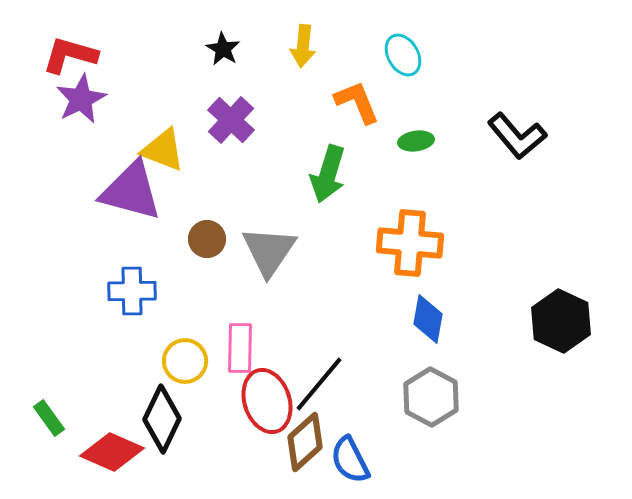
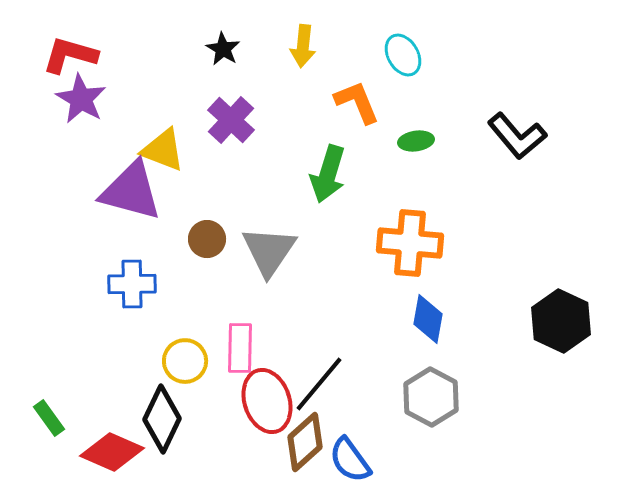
purple star: rotated 15 degrees counterclockwise
blue cross: moved 7 px up
blue semicircle: rotated 9 degrees counterclockwise
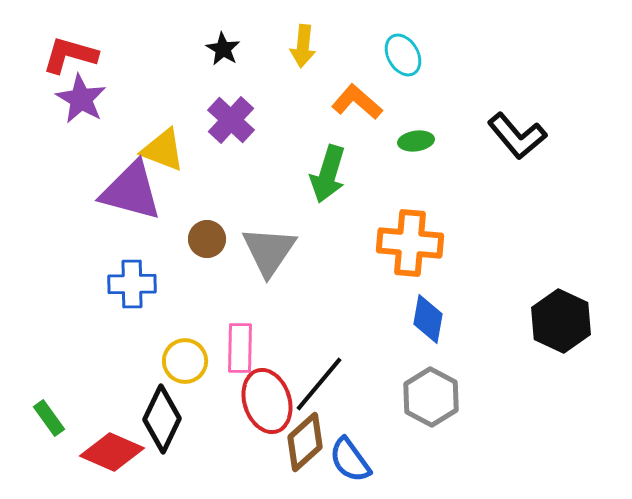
orange L-shape: rotated 27 degrees counterclockwise
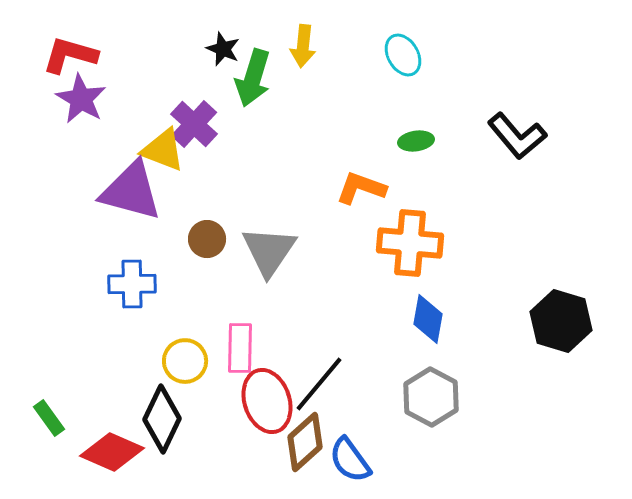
black star: rotated 8 degrees counterclockwise
orange L-shape: moved 4 px right, 86 px down; rotated 21 degrees counterclockwise
purple cross: moved 37 px left, 4 px down
green arrow: moved 75 px left, 96 px up
black hexagon: rotated 8 degrees counterclockwise
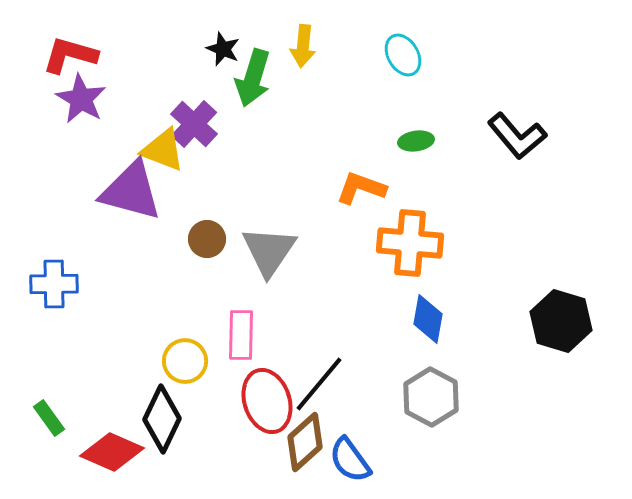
blue cross: moved 78 px left
pink rectangle: moved 1 px right, 13 px up
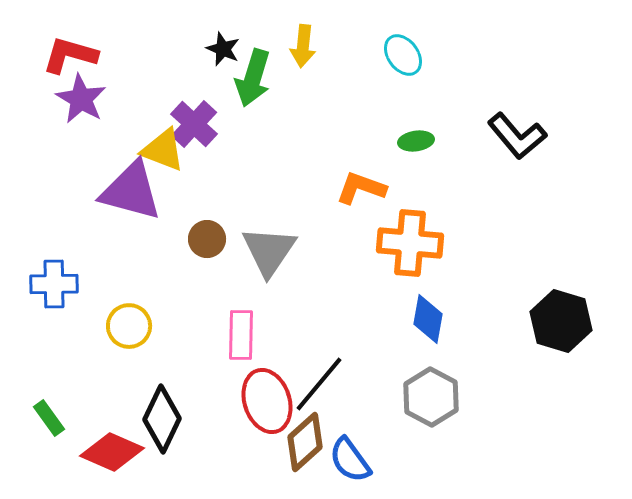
cyan ellipse: rotated 6 degrees counterclockwise
yellow circle: moved 56 px left, 35 px up
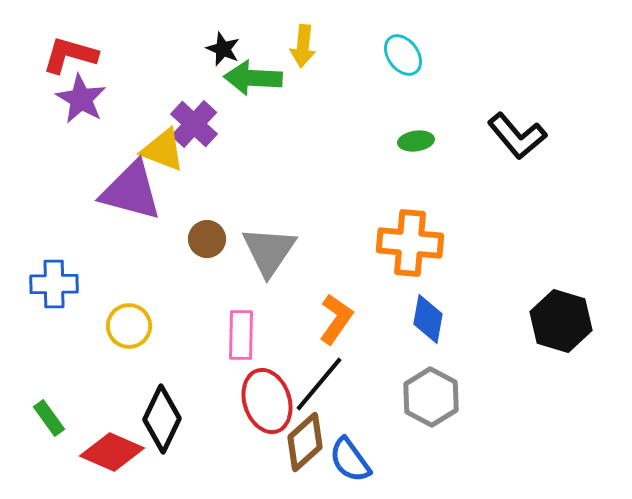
green arrow: rotated 76 degrees clockwise
orange L-shape: moved 25 px left, 131 px down; rotated 105 degrees clockwise
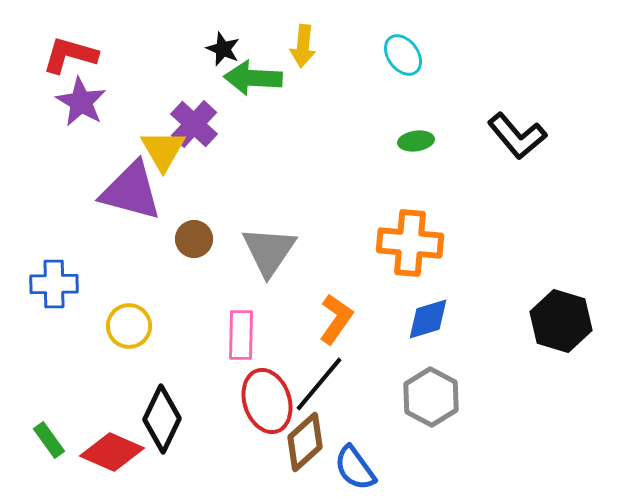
purple star: moved 3 px down
yellow triangle: rotated 39 degrees clockwise
brown circle: moved 13 px left
blue diamond: rotated 63 degrees clockwise
green rectangle: moved 22 px down
blue semicircle: moved 5 px right, 8 px down
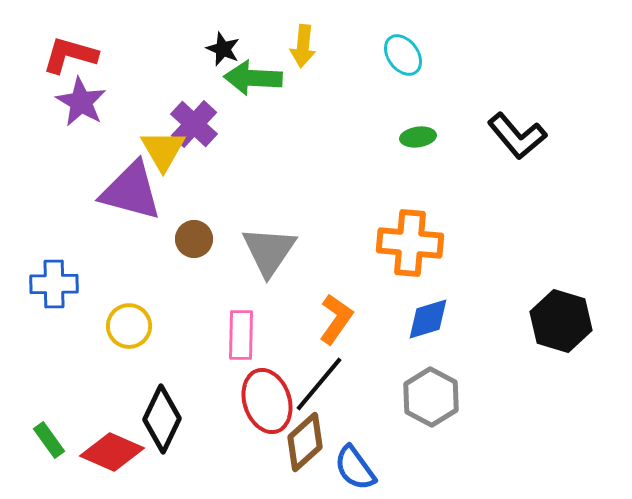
green ellipse: moved 2 px right, 4 px up
